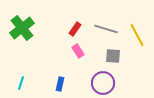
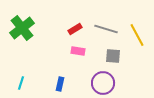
red rectangle: rotated 24 degrees clockwise
pink rectangle: rotated 48 degrees counterclockwise
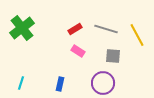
pink rectangle: rotated 24 degrees clockwise
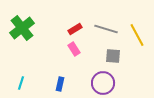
pink rectangle: moved 4 px left, 2 px up; rotated 24 degrees clockwise
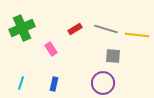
green cross: rotated 15 degrees clockwise
yellow line: rotated 55 degrees counterclockwise
pink rectangle: moved 23 px left
blue rectangle: moved 6 px left
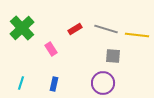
green cross: rotated 20 degrees counterclockwise
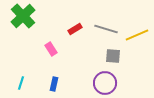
green cross: moved 1 px right, 12 px up
yellow line: rotated 30 degrees counterclockwise
purple circle: moved 2 px right
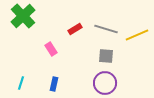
gray square: moved 7 px left
